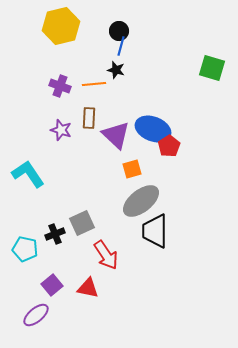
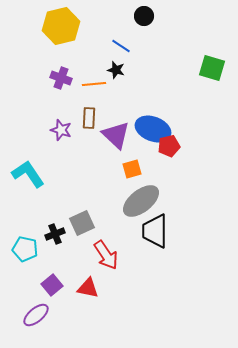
black circle: moved 25 px right, 15 px up
blue line: rotated 72 degrees counterclockwise
purple cross: moved 1 px right, 8 px up
red pentagon: rotated 20 degrees clockwise
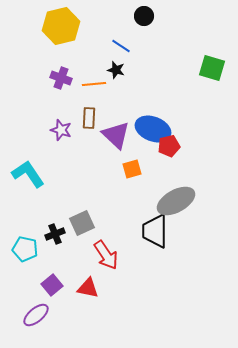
gray ellipse: moved 35 px right; rotated 9 degrees clockwise
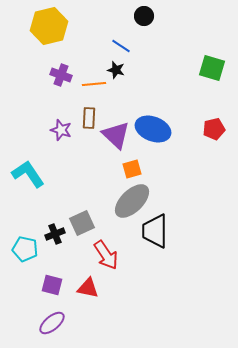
yellow hexagon: moved 12 px left
purple cross: moved 3 px up
red pentagon: moved 45 px right, 17 px up
gray ellipse: moved 44 px left; rotated 15 degrees counterclockwise
purple square: rotated 35 degrees counterclockwise
purple ellipse: moved 16 px right, 8 px down
